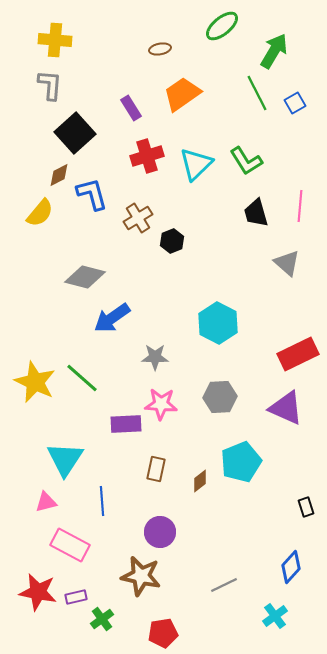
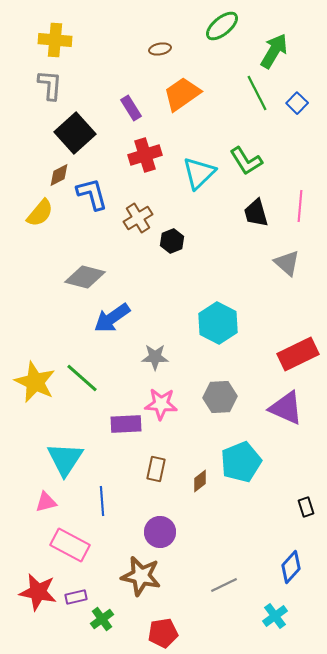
blue square at (295, 103): moved 2 px right; rotated 15 degrees counterclockwise
red cross at (147, 156): moved 2 px left, 1 px up
cyan triangle at (196, 164): moved 3 px right, 9 px down
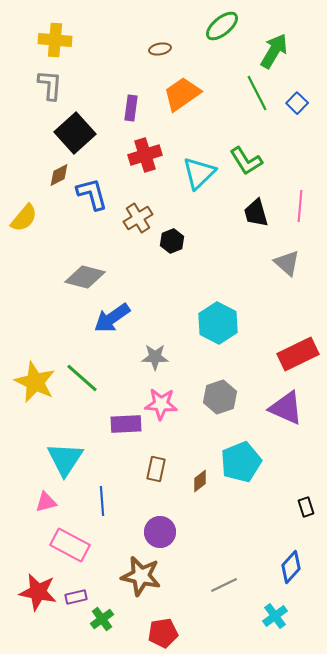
purple rectangle at (131, 108): rotated 40 degrees clockwise
yellow semicircle at (40, 213): moved 16 px left, 5 px down
gray hexagon at (220, 397): rotated 16 degrees counterclockwise
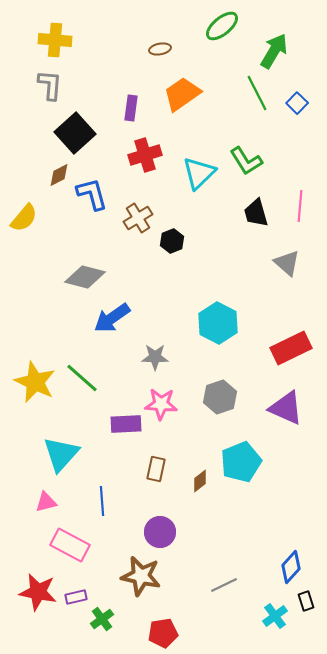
red rectangle at (298, 354): moved 7 px left, 6 px up
cyan triangle at (65, 459): moved 4 px left, 5 px up; rotated 9 degrees clockwise
black rectangle at (306, 507): moved 94 px down
